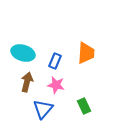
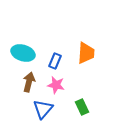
brown arrow: moved 2 px right
green rectangle: moved 2 px left, 1 px down
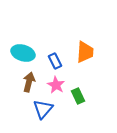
orange trapezoid: moved 1 px left, 1 px up
blue rectangle: rotated 49 degrees counterclockwise
pink star: rotated 18 degrees clockwise
green rectangle: moved 4 px left, 11 px up
